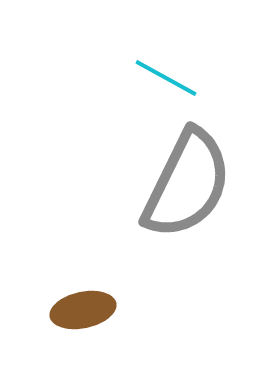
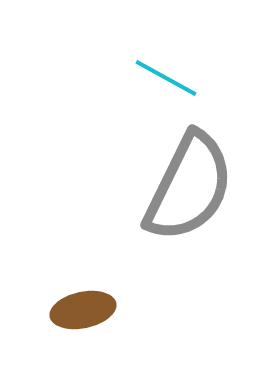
gray semicircle: moved 2 px right, 3 px down
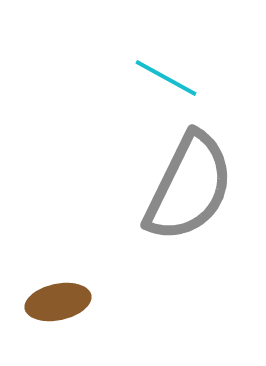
brown ellipse: moved 25 px left, 8 px up
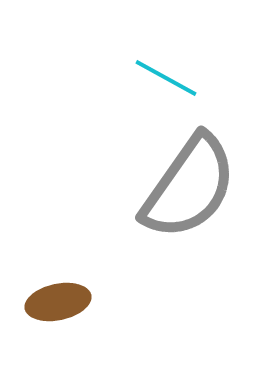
gray semicircle: rotated 9 degrees clockwise
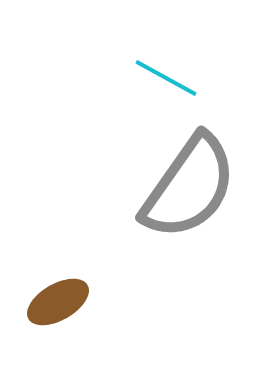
brown ellipse: rotated 18 degrees counterclockwise
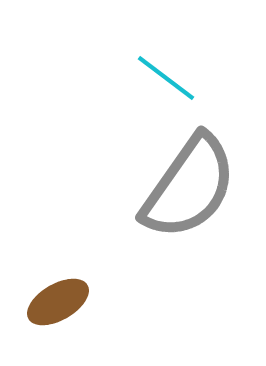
cyan line: rotated 8 degrees clockwise
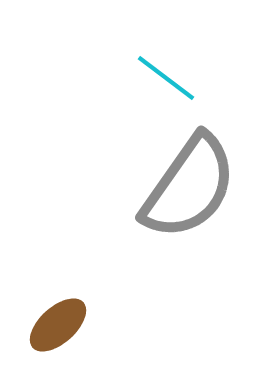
brown ellipse: moved 23 px down; rotated 12 degrees counterclockwise
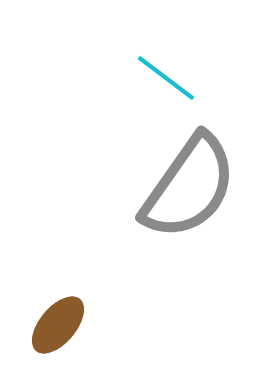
brown ellipse: rotated 8 degrees counterclockwise
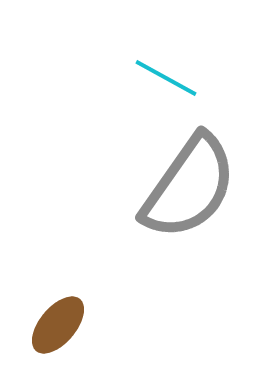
cyan line: rotated 8 degrees counterclockwise
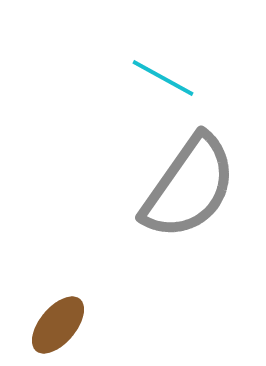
cyan line: moved 3 px left
